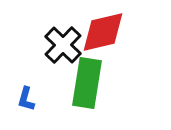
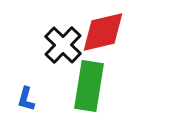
green rectangle: moved 2 px right, 3 px down
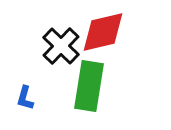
black cross: moved 2 px left, 1 px down
blue L-shape: moved 1 px left, 1 px up
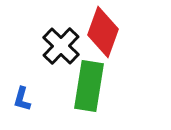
red diamond: rotated 57 degrees counterclockwise
blue L-shape: moved 3 px left, 1 px down
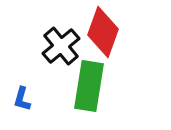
black cross: rotated 6 degrees clockwise
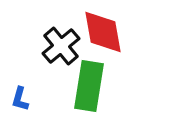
red diamond: rotated 30 degrees counterclockwise
blue L-shape: moved 2 px left
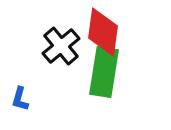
red diamond: rotated 18 degrees clockwise
green rectangle: moved 15 px right, 14 px up
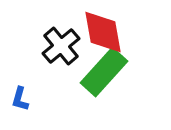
red diamond: rotated 18 degrees counterclockwise
green rectangle: rotated 33 degrees clockwise
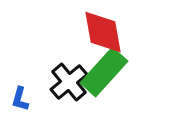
black cross: moved 8 px right, 36 px down
